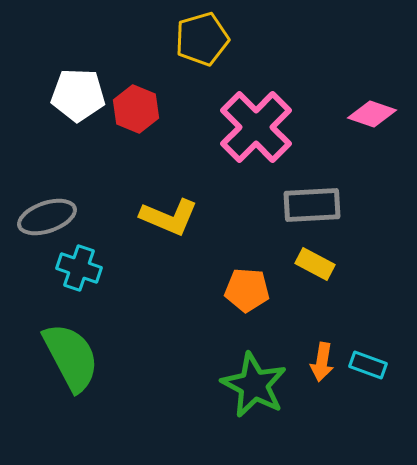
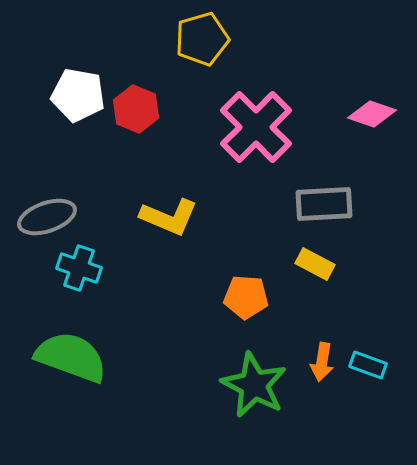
white pentagon: rotated 8 degrees clockwise
gray rectangle: moved 12 px right, 1 px up
orange pentagon: moved 1 px left, 7 px down
green semicircle: rotated 42 degrees counterclockwise
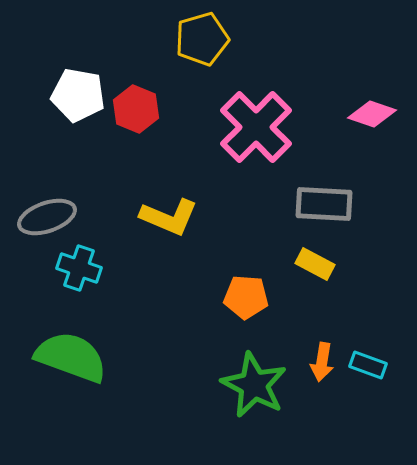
gray rectangle: rotated 6 degrees clockwise
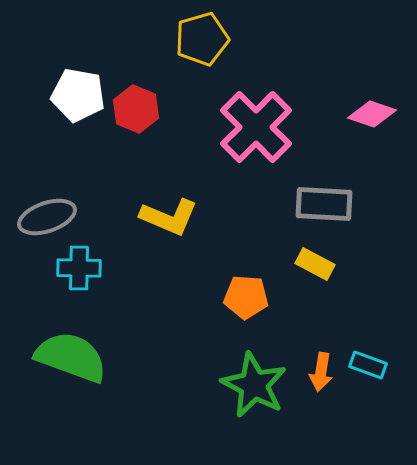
cyan cross: rotated 18 degrees counterclockwise
orange arrow: moved 1 px left, 10 px down
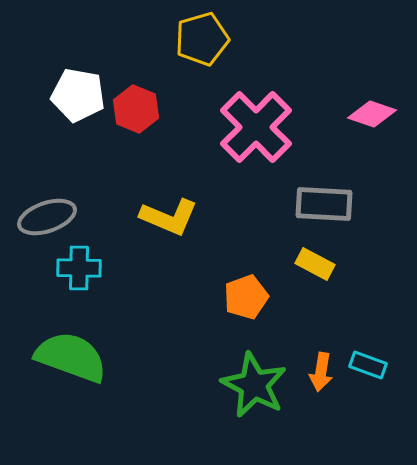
orange pentagon: rotated 24 degrees counterclockwise
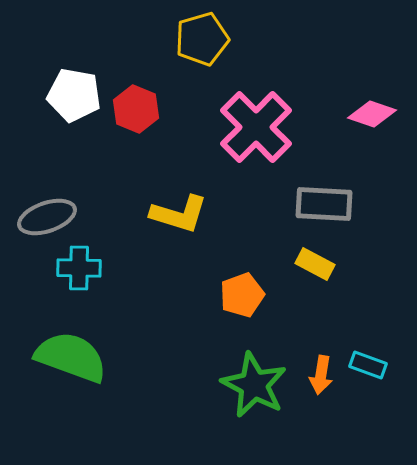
white pentagon: moved 4 px left
yellow L-shape: moved 10 px right, 3 px up; rotated 6 degrees counterclockwise
orange pentagon: moved 4 px left, 2 px up
orange arrow: moved 3 px down
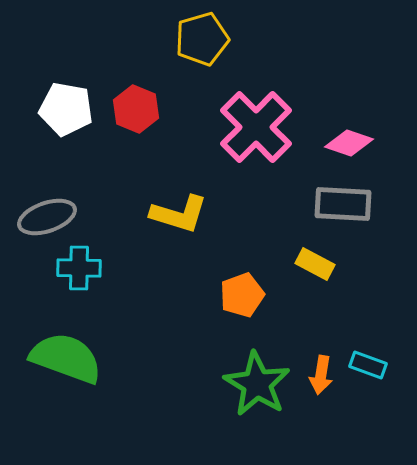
white pentagon: moved 8 px left, 14 px down
pink diamond: moved 23 px left, 29 px down
gray rectangle: moved 19 px right
green semicircle: moved 5 px left, 1 px down
green star: moved 3 px right, 1 px up; rotated 4 degrees clockwise
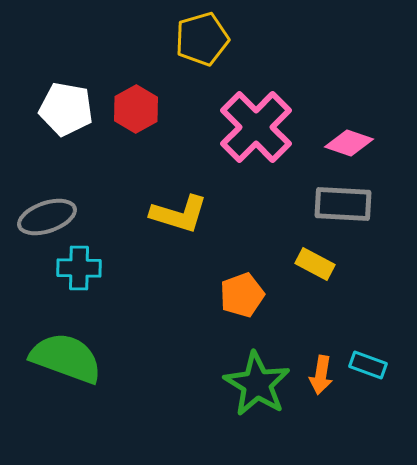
red hexagon: rotated 9 degrees clockwise
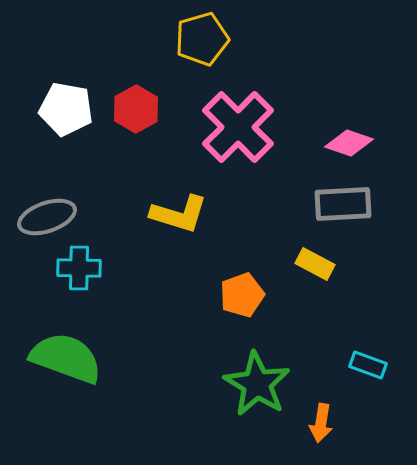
pink cross: moved 18 px left
gray rectangle: rotated 6 degrees counterclockwise
orange arrow: moved 48 px down
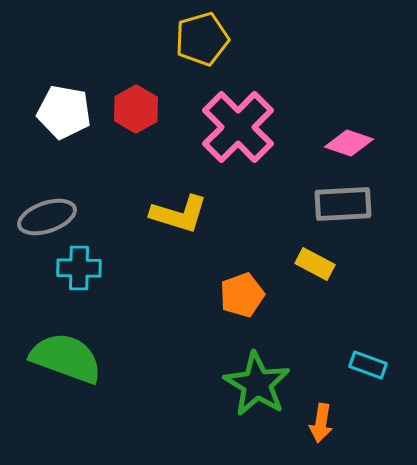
white pentagon: moved 2 px left, 3 px down
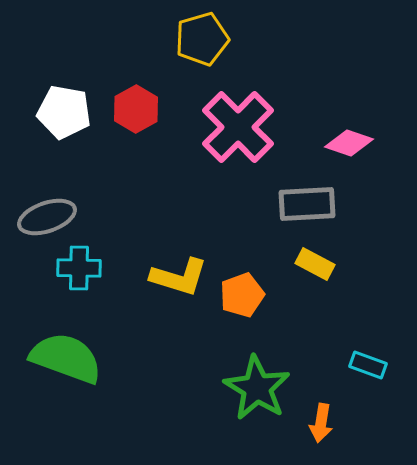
gray rectangle: moved 36 px left
yellow L-shape: moved 63 px down
green star: moved 4 px down
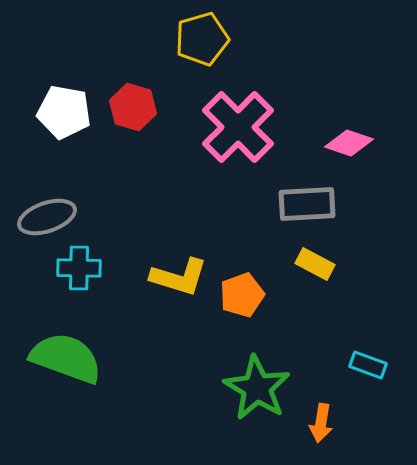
red hexagon: moved 3 px left, 2 px up; rotated 15 degrees counterclockwise
